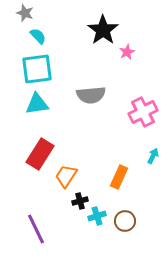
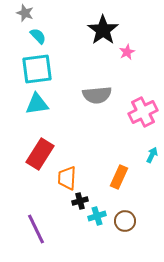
gray semicircle: moved 6 px right
cyan arrow: moved 1 px left, 1 px up
orange trapezoid: moved 1 px right, 2 px down; rotated 30 degrees counterclockwise
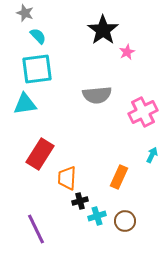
cyan triangle: moved 12 px left
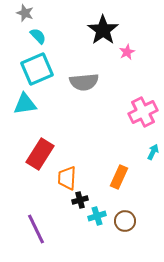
cyan square: rotated 16 degrees counterclockwise
gray semicircle: moved 13 px left, 13 px up
cyan arrow: moved 1 px right, 3 px up
black cross: moved 1 px up
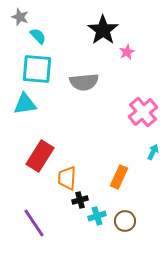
gray star: moved 5 px left, 4 px down
cyan square: rotated 28 degrees clockwise
pink cross: rotated 12 degrees counterclockwise
red rectangle: moved 2 px down
purple line: moved 2 px left, 6 px up; rotated 8 degrees counterclockwise
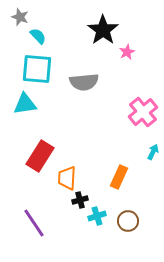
brown circle: moved 3 px right
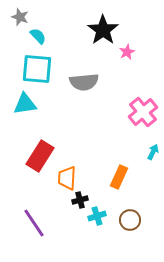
brown circle: moved 2 px right, 1 px up
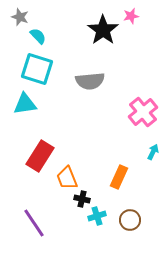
pink star: moved 4 px right, 36 px up; rotated 14 degrees clockwise
cyan square: rotated 12 degrees clockwise
gray semicircle: moved 6 px right, 1 px up
orange trapezoid: rotated 25 degrees counterclockwise
black cross: moved 2 px right, 1 px up; rotated 28 degrees clockwise
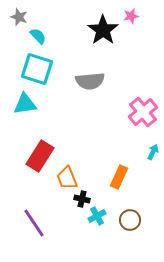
gray star: moved 1 px left
cyan cross: rotated 12 degrees counterclockwise
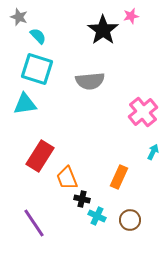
cyan cross: rotated 36 degrees counterclockwise
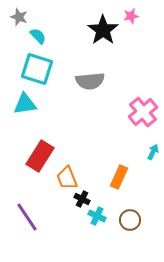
black cross: rotated 14 degrees clockwise
purple line: moved 7 px left, 6 px up
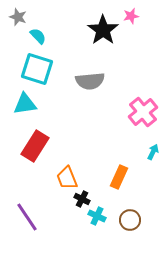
gray star: moved 1 px left
red rectangle: moved 5 px left, 10 px up
